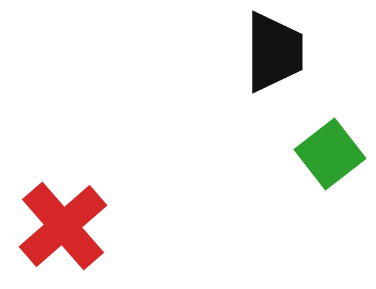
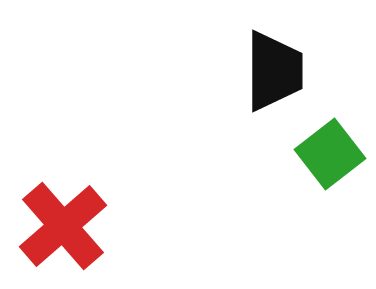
black trapezoid: moved 19 px down
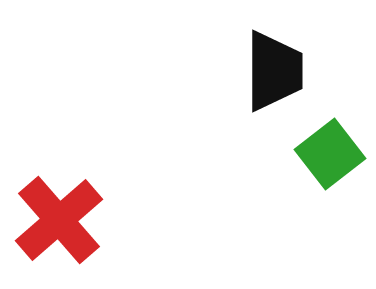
red cross: moved 4 px left, 6 px up
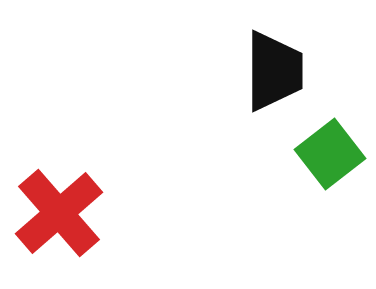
red cross: moved 7 px up
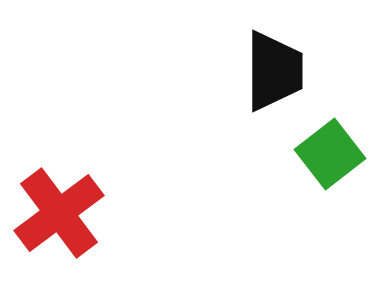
red cross: rotated 4 degrees clockwise
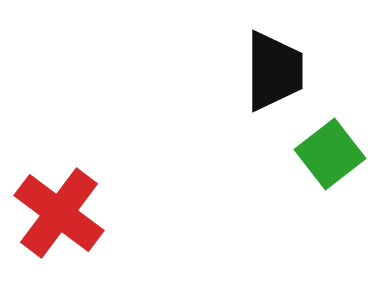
red cross: rotated 16 degrees counterclockwise
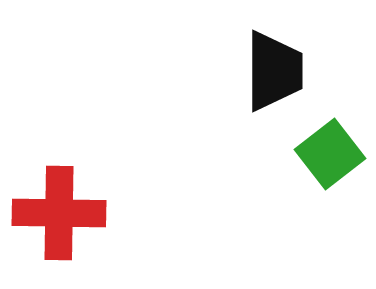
red cross: rotated 36 degrees counterclockwise
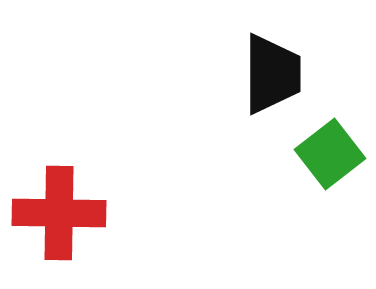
black trapezoid: moved 2 px left, 3 px down
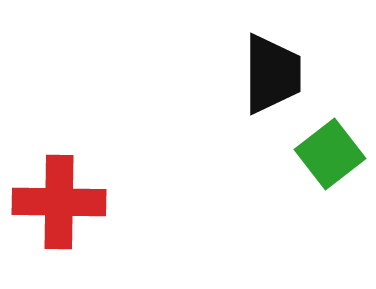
red cross: moved 11 px up
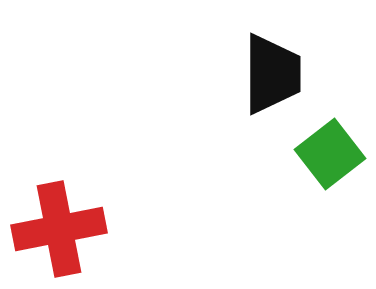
red cross: moved 27 px down; rotated 12 degrees counterclockwise
